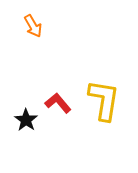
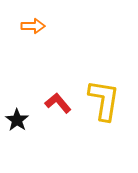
orange arrow: rotated 60 degrees counterclockwise
black star: moved 9 px left
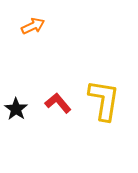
orange arrow: rotated 25 degrees counterclockwise
black star: moved 1 px left, 11 px up
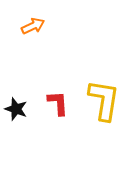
red L-shape: rotated 36 degrees clockwise
black star: rotated 15 degrees counterclockwise
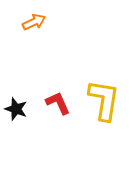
orange arrow: moved 1 px right, 4 px up
red L-shape: rotated 20 degrees counterclockwise
